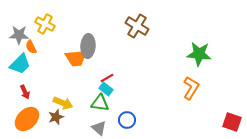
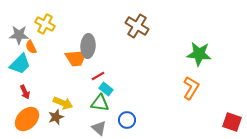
red line: moved 9 px left, 2 px up
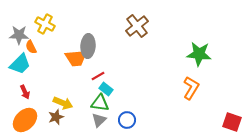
brown cross: rotated 20 degrees clockwise
orange ellipse: moved 2 px left, 1 px down
gray triangle: moved 8 px up; rotated 35 degrees clockwise
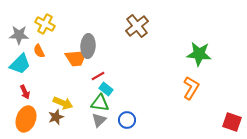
orange semicircle: moved 8 px right, 4 px down
orange ellipse: moved 1 px right, 1 px up; rotated 25 degrees counterclockwise
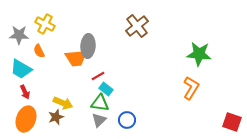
cyan trapezoid: moved 1 px right, 5 px down; rotated 75 degrees clockwise
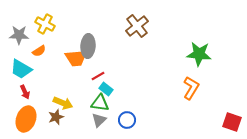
orange semicircle: rotated 96 degrees counterclockwise
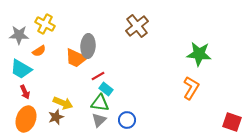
orange trapezoid: rotated 30 degrees clockwise
